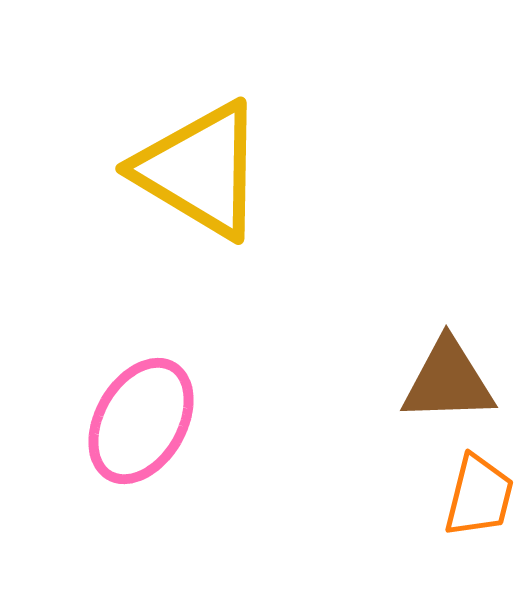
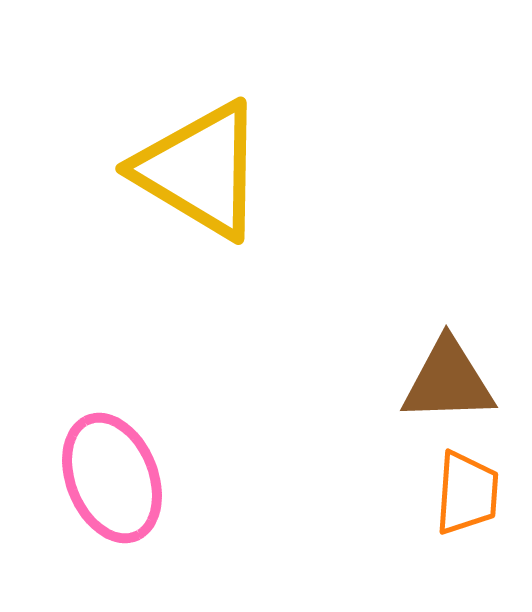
pink ellipse: moved 29 px left, 57 px down; rotated 52 degrees counterclockwise
orange trapezoid: moved 12 px left, 3 px up; rotated 10 degrees counterclockwise
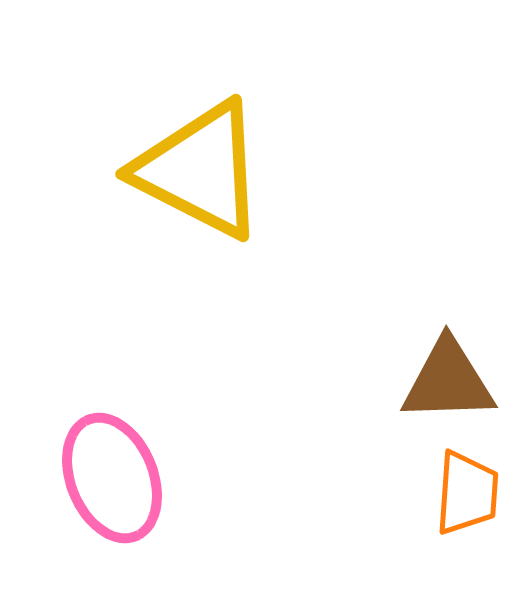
yellow triangle: rotated 4 degrees counterclockwise
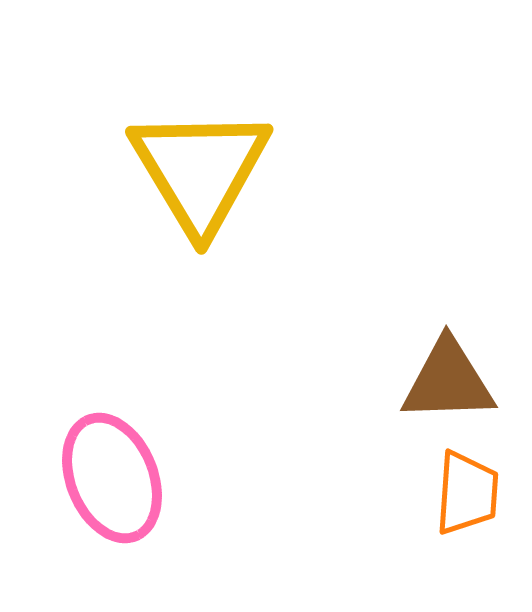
yellow triangle: rotated 32 degrees clockwise
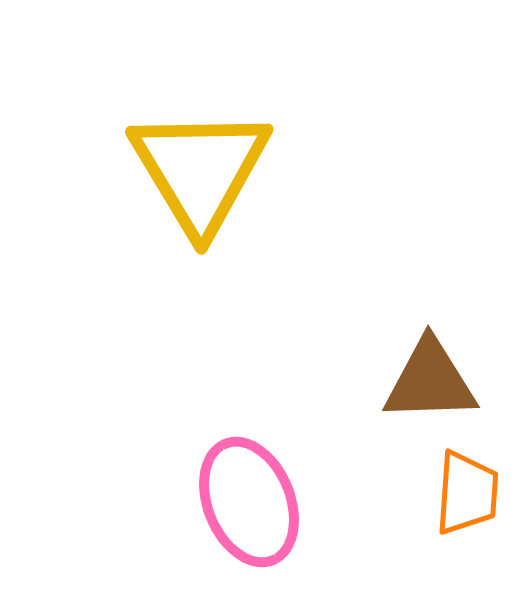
brown triangle: moved 18 px left
pink ellipse: moved 137 px right, 24 px down
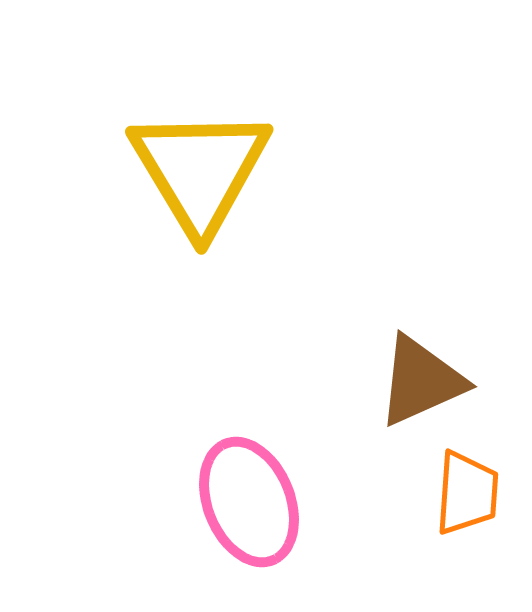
brown triangle: moved 9 px left; rotated 22 degrees counterclockwise
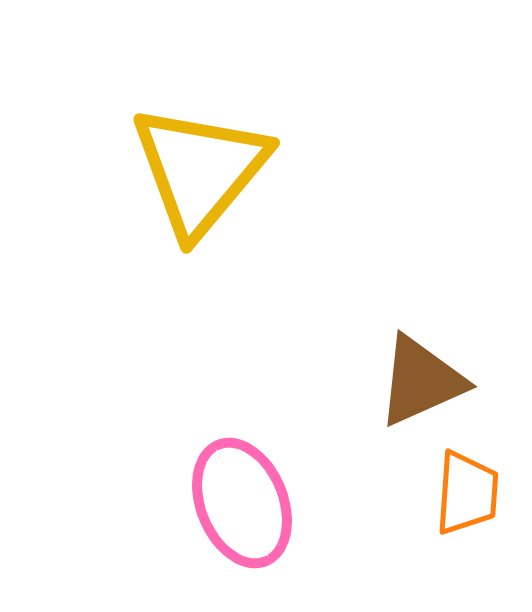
yellow triangle: rotated 11 degrees clockwise
pink ellipse: moved 7 px left, 1 px down
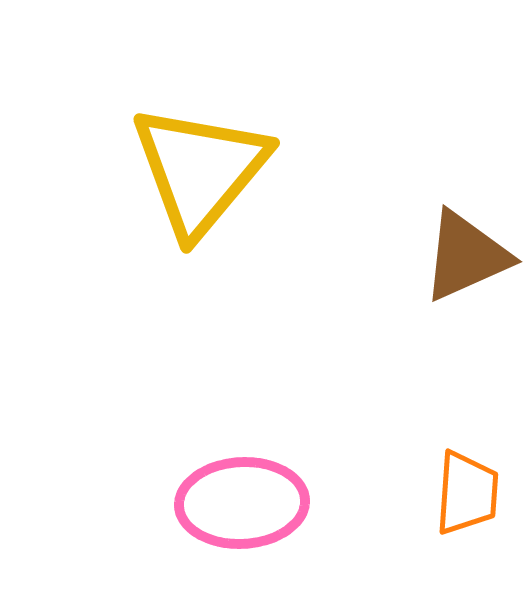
brown triangle: moved 45 px right, 125 px up
pink ellipse: rotated 71 degrees counterclockwise
